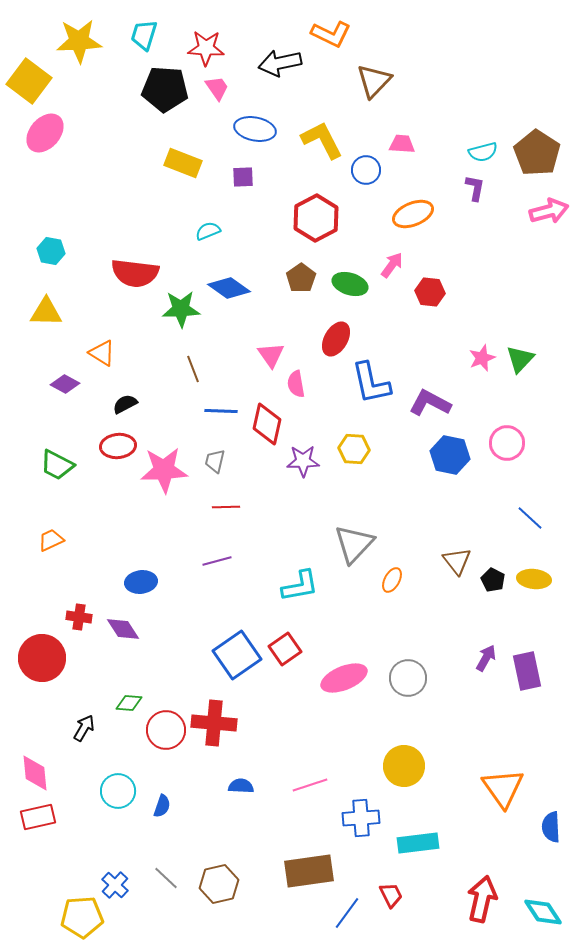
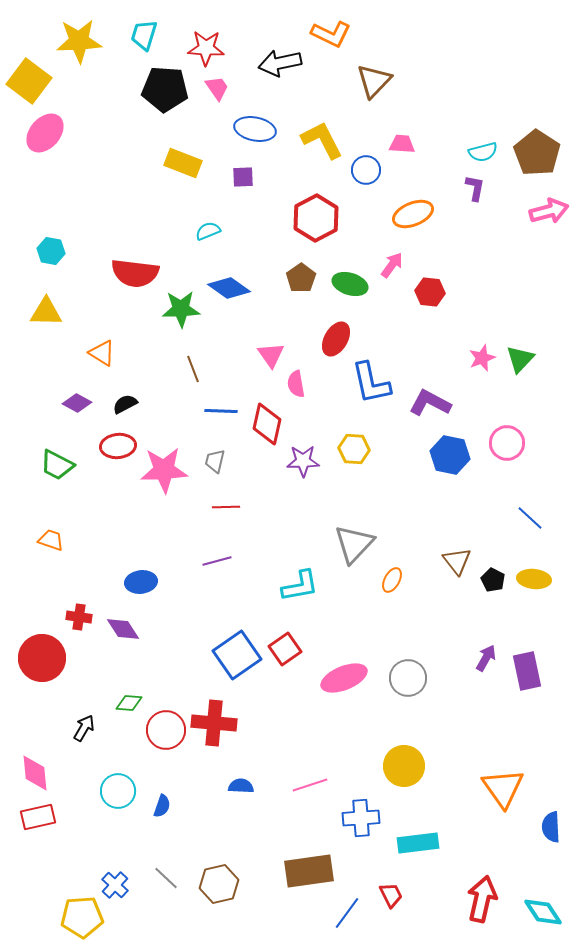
purple diamond at (65, 384): moved 12 px right, 19 px down
orange trapezoid at (51, 540): rotated 44 degrees clockwise
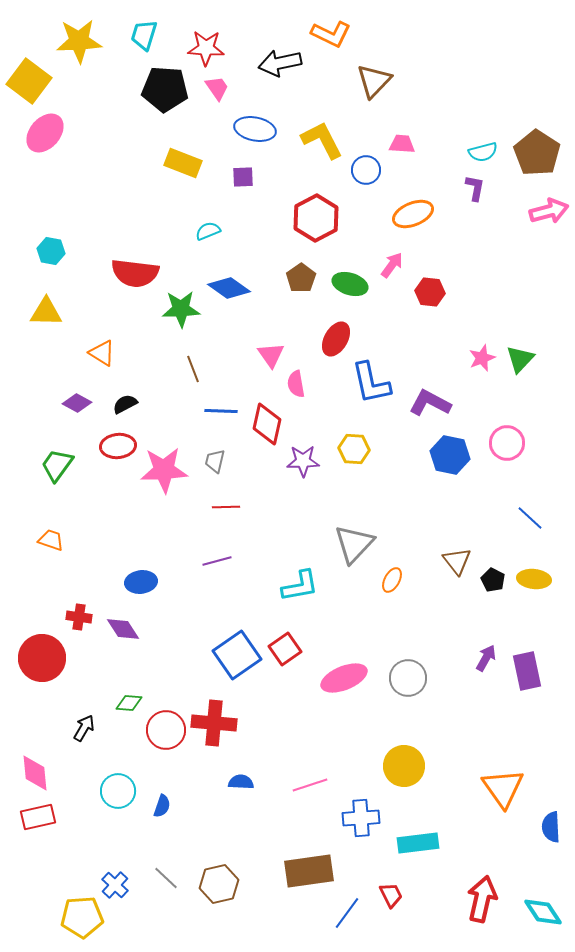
green trapezoid at (57, 465): rotated 99 degrees clockwise
blue semicircle at (241, 786): moved 4 px up
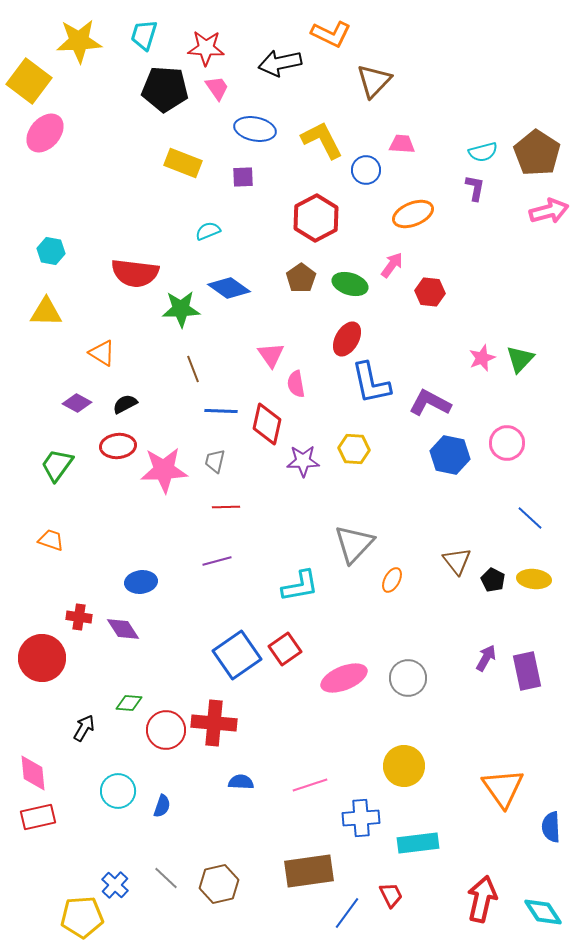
red ellipse at (336, 339): moved 11 px right
pink diamond at (35, 773): moved 2 px left
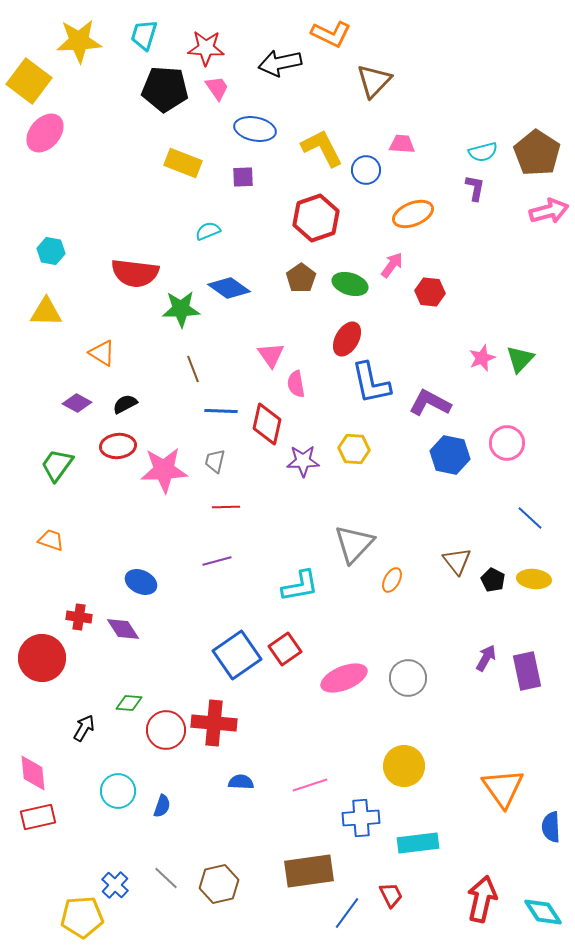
yellow L-shape at (322, 140): moved 8 px down
red hexagon at (316, 218): rotated 9 degrees clockwise
blue ellipse at (141, 582): rotated 32 degrees clockwise
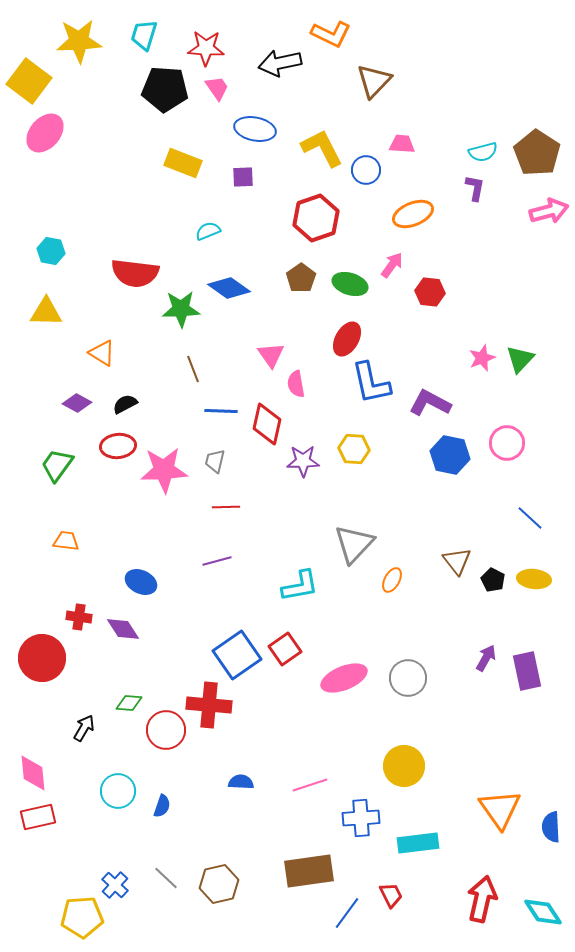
orange trapezoid at (51, 540): moved 15 px right, 1 px down; rotated 12 degrees counterclockwise
red cross at (214, 723): moved 5 px left, 18 px up
orange triangle at (503, 788): moved 3 px left, 21 px down
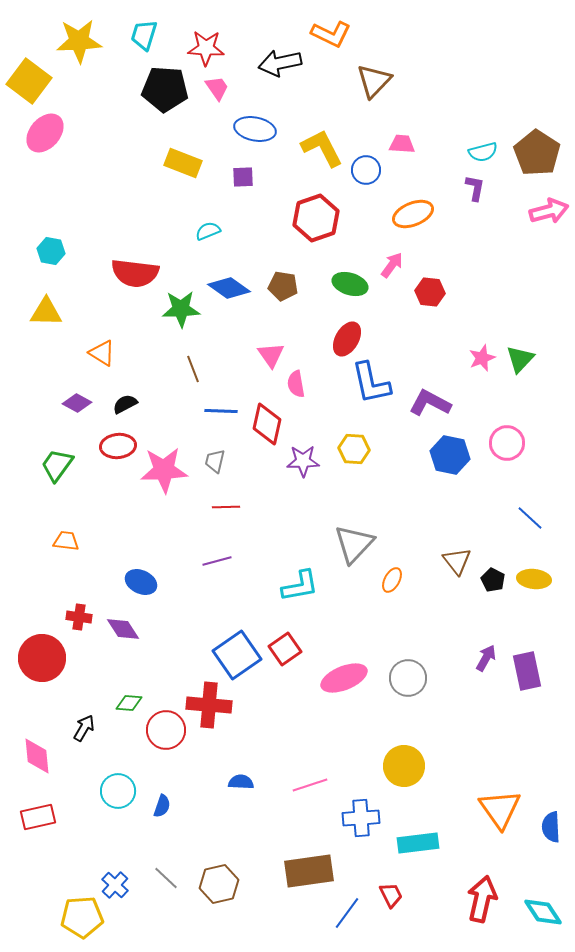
brown pentagon at (301, 278): moved 18 px left, 8 px down; rotated 28 degrees counterclockwise
pink diamond at (33, 773): moved 4 px right, 17 px up
